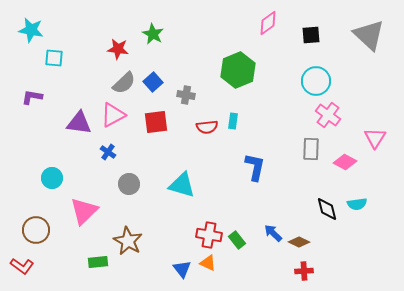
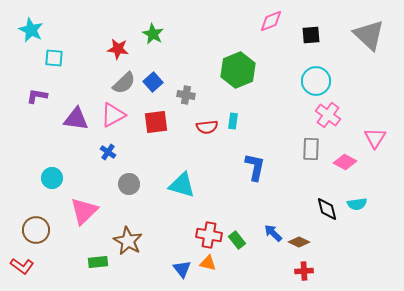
pink diamond at (268, 23): moved 3 px right, 2 px up; rotated 15 degrees clockwise
cyan star at (31, 30): rotated 15 degrees clockwise
purple L-shape at (32, 97): moved 5 px right, 1 px up
purple triangle at (79, 123): moved 3 px left, 4 px up
orange triangle at (208, 263): rotated 12 degrees counterclockwise
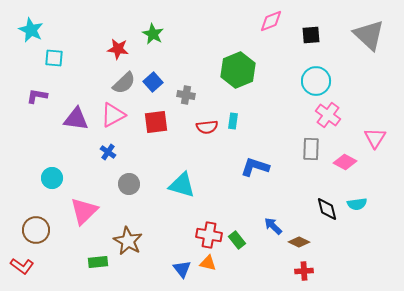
blue L-shape at (255, 167): rotated 84 degrees counterclockwise
blue arrow at (273, 233): moved 7 px up
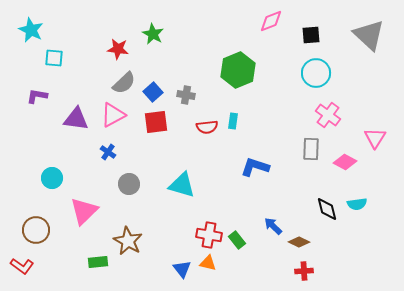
cyan circle at (316, 81): moved 8 px up
blue square at (153, 82): moved 10 px down
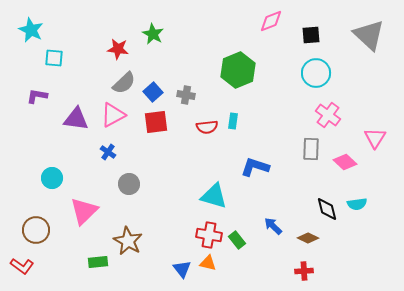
pink diamond at (345, 162): rotated 15 degrees clockwise
cyan triangle at (182, 185): moved 32 px right, 11 px down
brown diamond at (299, 242): moved 9 px right, 4 px up
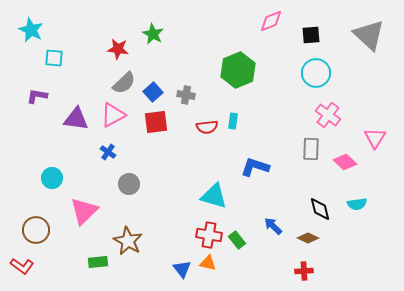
black diamond at (327, 209): moved 7 px left
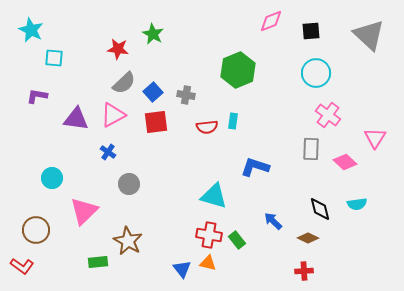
black square at (311, 35): moved 4 px up
blue arrow at (273, 226): moved 5 px up
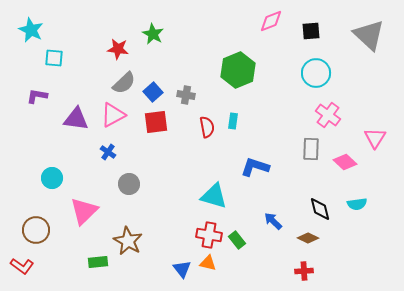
red semicircle at (207, 127): rotated 95 degrees counterclockwise
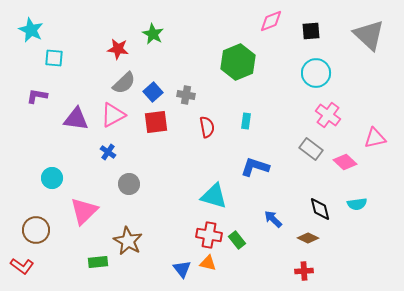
green hexagon at (238, 70): moved 8 px up
cyan rectangle at (233, 121): moved 13 px right
pink triangle at (375, 138): rotated 45 degrees clockwise
gray rectangle at (311, 149): rotated 55 degrees counterclockwise
blue arrow at (273, 221): moved 2 px up
